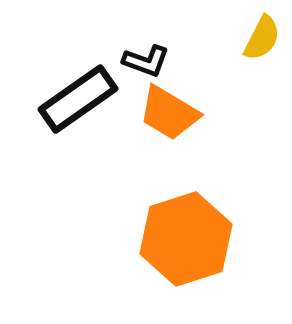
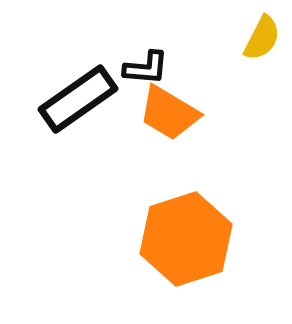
black L-shape: moved 7 px down; rotated 15 degrees counterclockwise
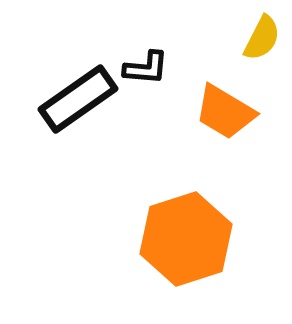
orange trapezoid: moved 56 px right, 1 px up
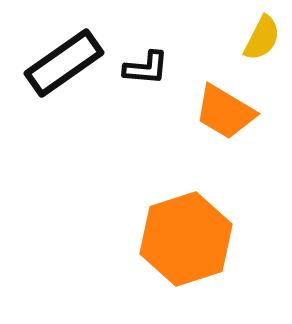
black rectangle: moved 14 px left, 36 px up
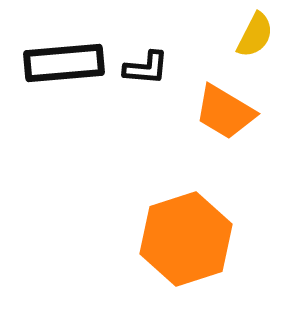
yellow semicircle: moved 7 px left, 3 px up
black rectangle: rotated 30 degrees clockwise
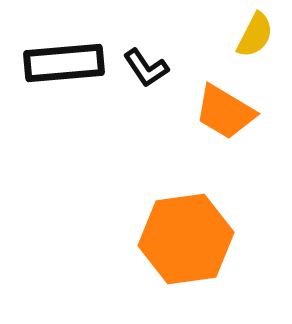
black L-shape: rotated 51 degrees clockwise
orange hexagon: rotated 10 degrees clockwise
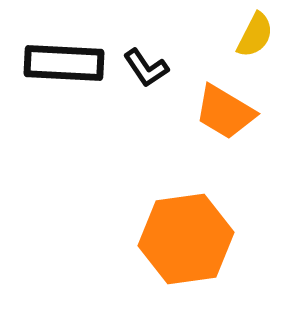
black rectangle: rotated 8 degrees clockwise
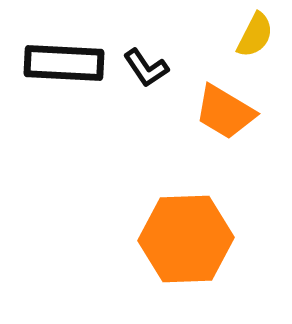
orange hexagon: rotated 6 degrees clockwise
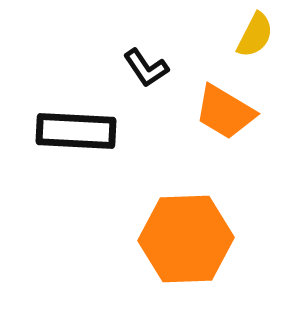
black rectangle: moved 12 px right, 68 px down
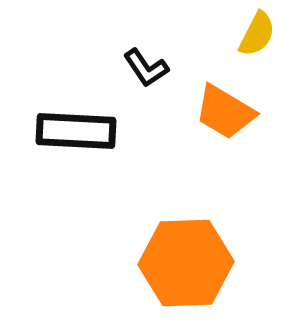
yellow semicircle: moved 2 px right, 1 px up
orange hexagon: moved 24 px down
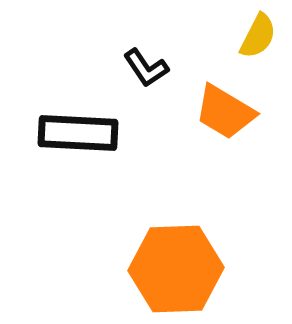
yellow semicircle: moved 1 px right, 2 px down
black rectangle: moved 2 px right, 2 px down
orange hexagon: moved 10 px left, 6 px down
